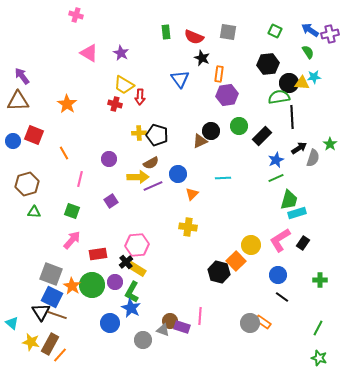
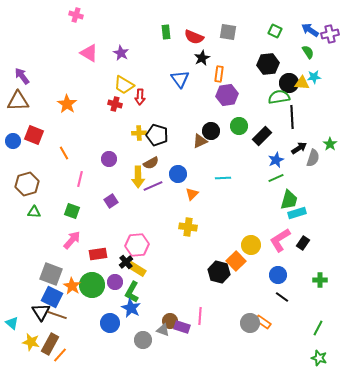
black star at (202, 58): rotated 21 degrees clockwise
yellow arrow at (138, 177): rotated 90 degrees clockwise
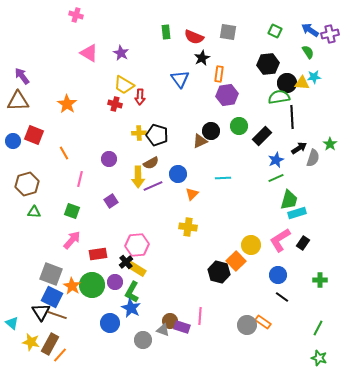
black circle at (289, 83): moved 2 px left
gray circle at (250, 323): moved 3 px left, 2 px down
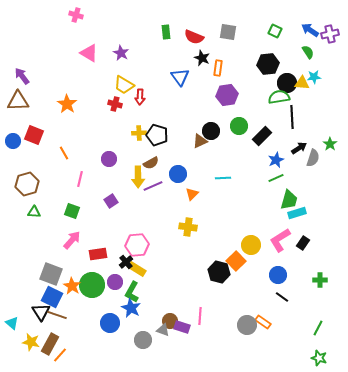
black star at (202, 58): rotated 21 degrees counterclockwise
orange rectangle at (219, 74): moved 1 px left, 6 px up
blue triangle at (180, 79): moved 2 px up
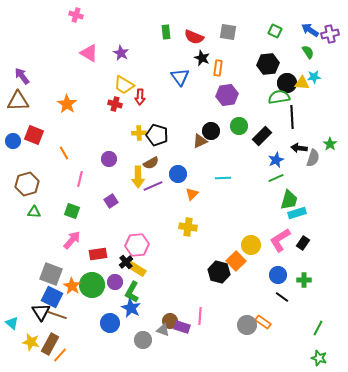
black arrow at (299, 148): rotated 140 degrees counterclockwise
green cross at (320, 280): moved 16 px left
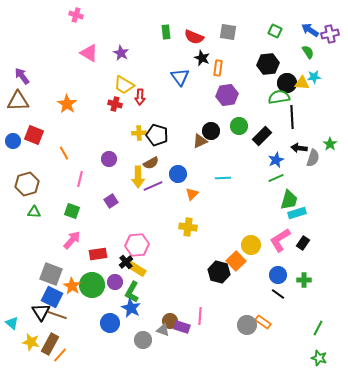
black line at (282, 297): moved 4 px left, 3 px up
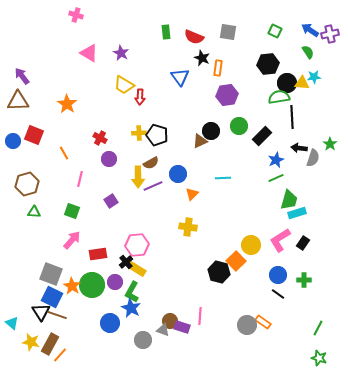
red cross at (115, 104): moved 15 px left, 34 px down; rotated 16 degrees clockwise
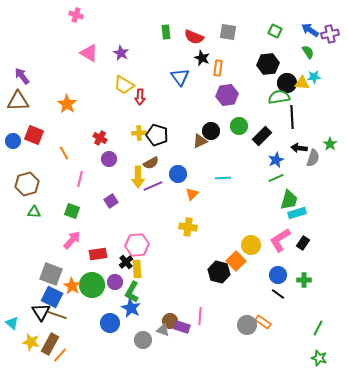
yellow rectangle at (137, 269): rotated 54 degrees clockwise
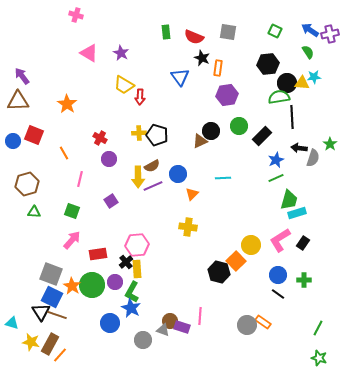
brown semicircle at (151, 163): moved 1 px right, 3 px down
cyan triangle at (12, 323): rotated 24 degrees counterclockwise
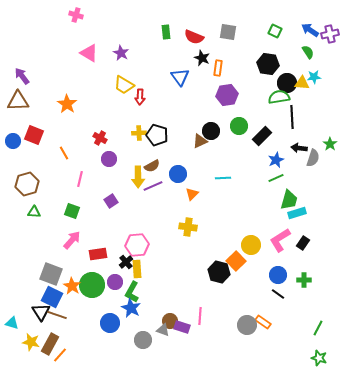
black hexagon at (268, 64): rotated 15 degrees clockwise
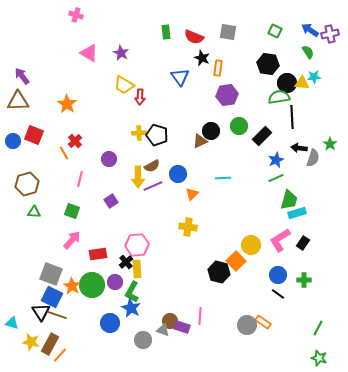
red cross at (100, 138): moved 25 px left, 3 px down; rotated 16 degrees clockwise
